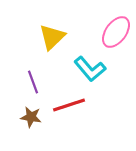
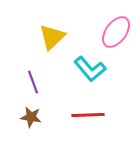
red line: moved 19 px right, 10 px down; rotated 16 degrees clockwise
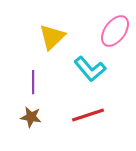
pink ellipse: moved 1 px left, 1 px up
purple line: rotated 20 degrees clockwise
red line: rotated 16 degrees counterclockwise
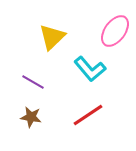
purple line: rotated 60 degrees counterclockwise
red line: rotated 16 degrees counterclockwise
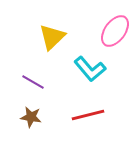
red line: rotated 20 degrees clockwise
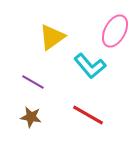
pink ellipse: rotated 8 degrees counterclockwise
yellow triangle: rotated 8 degrees clockwise
cyan L-shape: moved 3 px up
red line: rotated 44 degrees clockwise
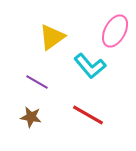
purple line: moved 4 px right
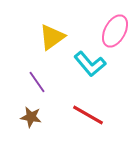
cyan L-shape: moved 2 px up
purple line: rotated 25 degrees clockwise
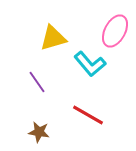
yellow triangle: moved 1 px right, 1 px down; rotated 20 degrees clockwise
brown star: moved 8 px right, 15 px down
